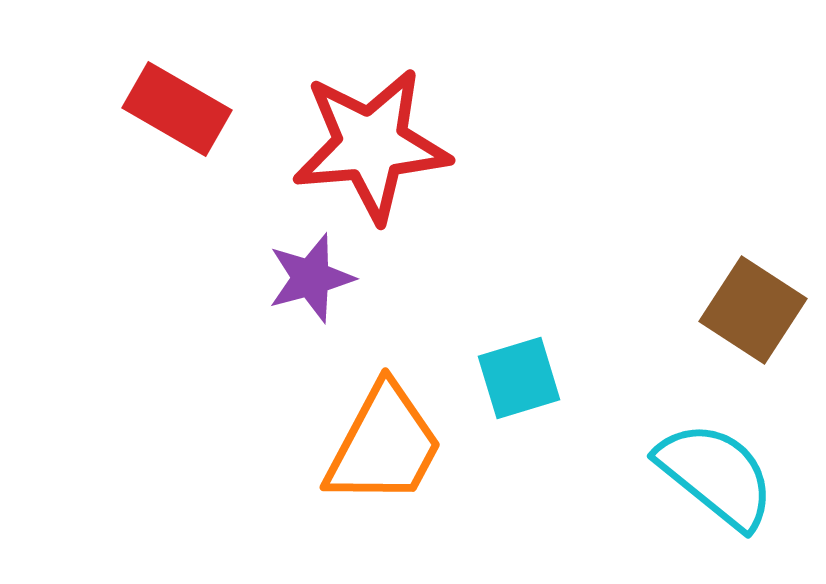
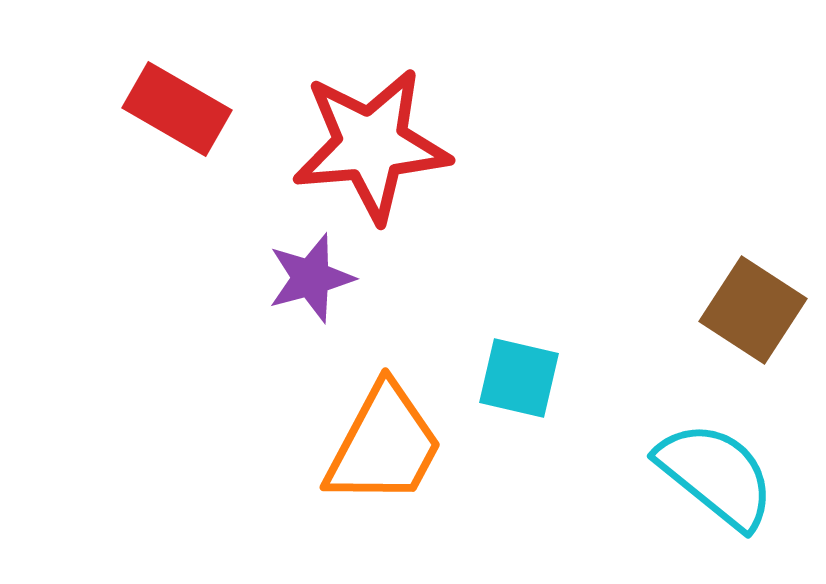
cyan square: rotated 30 degrees clockwise
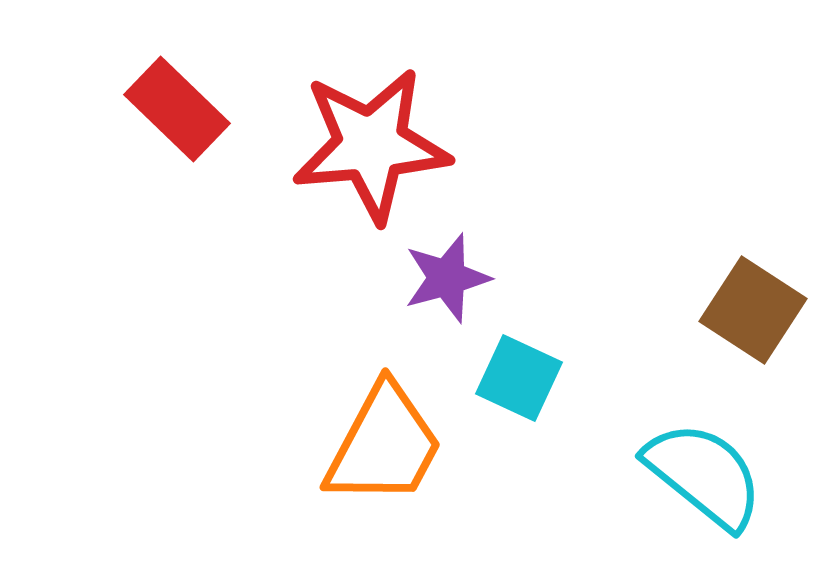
red rectangle: rotated 14 degrees clockwise
purple star: moved 136 px right
cyan square: rotated 12 degrees clockwise
cyan semicircle: moved 12 px left
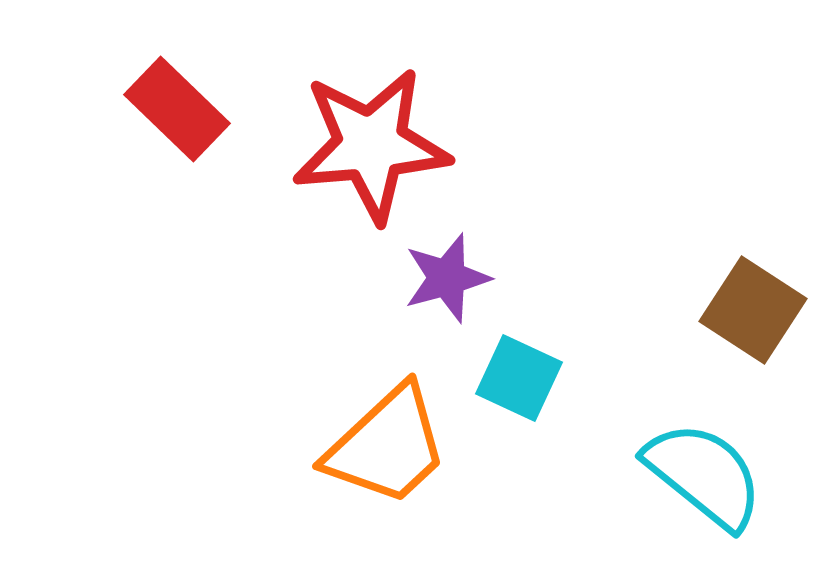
orange trapezoid: moved 3 px right, 1 px down; rotated 19 degrees clockwise
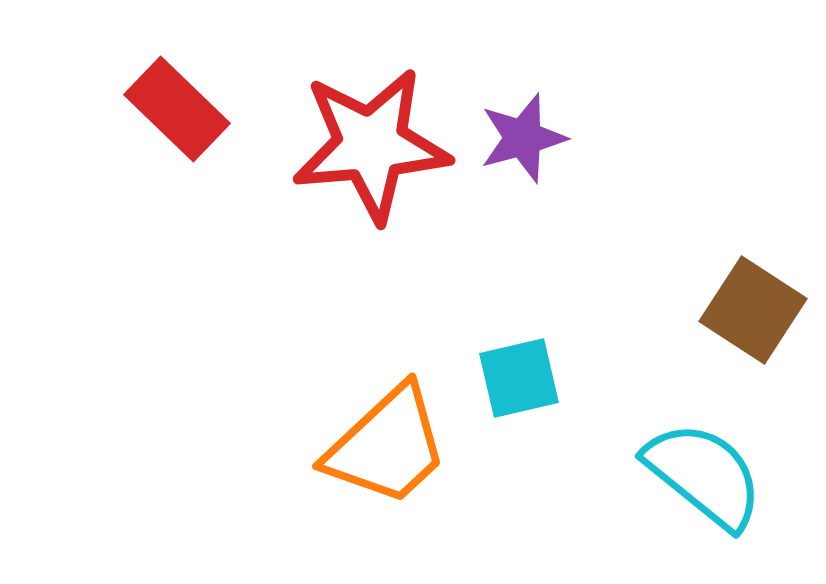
purple star: moved 76 px right, 140 px up
cyan square: rotated 38 degrees counterclockwise
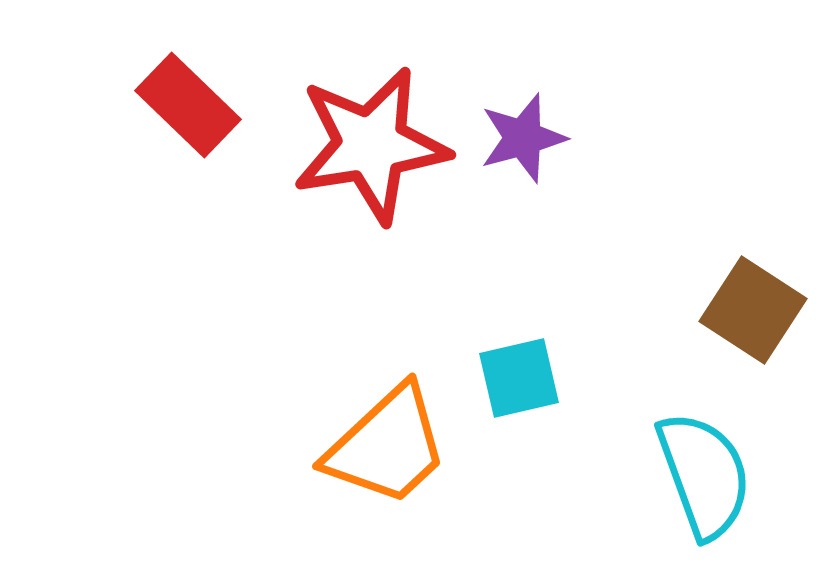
red rectangle: moved 11 px right, 4 px up
red star: rotated 4 degrees counterclockwise
cyan semicircle: rotated 31 degrees clockwise
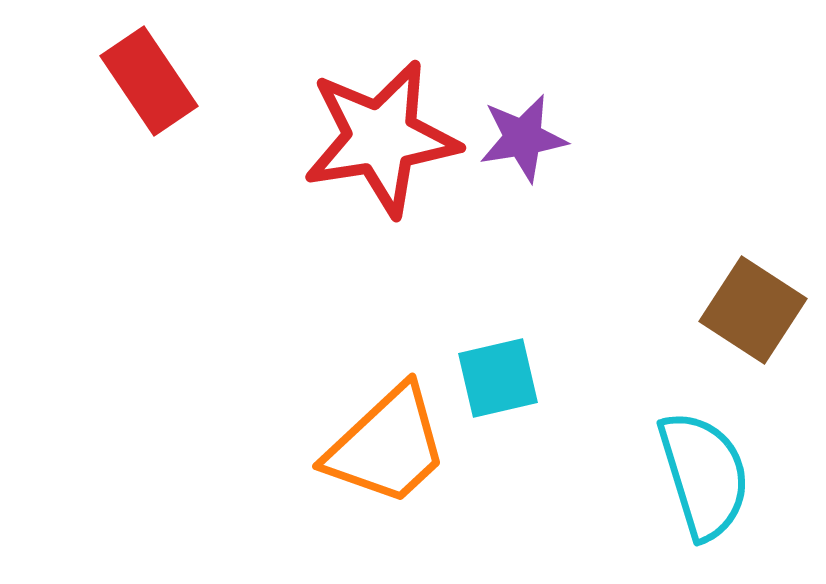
red rectangle: moved 39 px left, 24 px up; rotated 12 degrees clockwise
purple star: rotated 6 degrees clockwise
red star: moved 10 px right, 7 px up
cyan square: moved 21 px left
cyan semicircle: rotated 3 degrees clockwise
